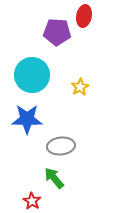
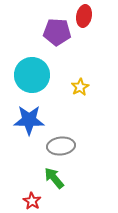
blue star: moved 2 px right, 1 px down
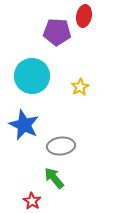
cyan circle: moved 1 px down
blue star: moved 5 px left, 5 px down; rotated 24 degrees clockwise
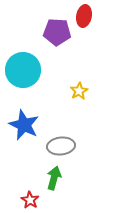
cyan circle: moved 9 px left, 6 px up
yellow star: moved 1 px left, 4 px down
green arrow: rotated 55 degrees clockwise
red star: moved 2 px left, 1 px up
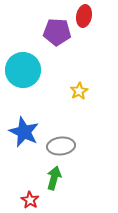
blue star: moved 7 px down
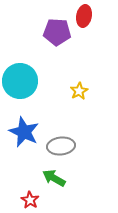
cyan circle: moved 3 px left, 11 px down
green arrow: rotated 75 degrees counterclockwise
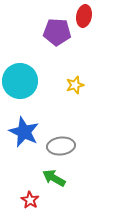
yellow star: moved 4 px left, 6 px up; rotated 12 degrees clockwise
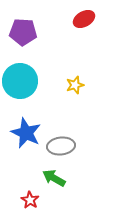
red ellipse: moved 3 px down; rotated 50 degrees clockwise
purple pentagon: moved 34 px left
blue star: moved 2 px right, 1 px down
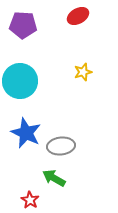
red ellipse: moved 6 px left, 3 px up
purple pentagon: moved 7 px up
yellow star: moved 8 px right, 13 px up
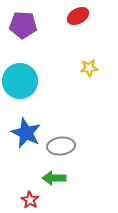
yellow star: moved 6 px right, 4 px up; rotated 12 degrees clockwise
green arrow: rotated 30 degrees counterclockwise
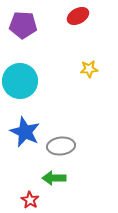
yellow star: moved 1 px down
blue star: moved 1 px left, 1 px up
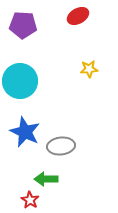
green arrow: moved 8 px left, 1 px down
